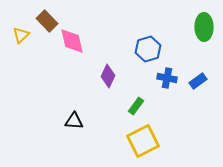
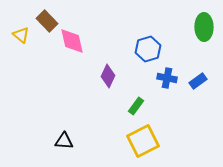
yellow triangle: rotated 36 degrees counterclockwise
black triangle: moved 10 px left, 20 px down
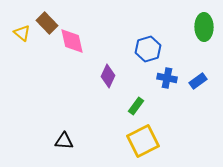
brown rectangle: moved 2 px down
yellow triangle: moved 1 px right, 2 px up
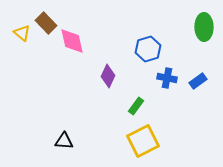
brown rectangle: moved 1 px left
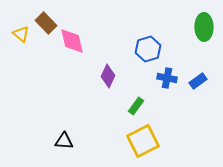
yellow triangle: moved 1 px left, 1 px down
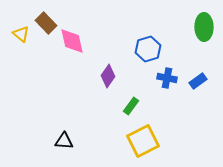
purple diamond: rotated 10 degrees clockwise
green rectangle: moved 5 px left
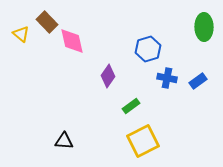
brown rectangle: moved 1 px right, 1 px up
green rectangle: rotated 18 degrees clockwise
